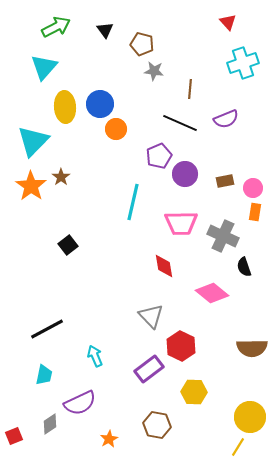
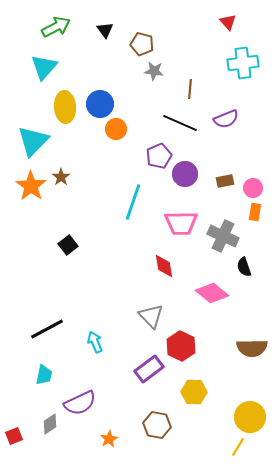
cyan cross at (243, 63): rotated 12 degrees clockwise
cyan line at (133, 202): rotated 6 degrees clockwise
cyan arrow at (95, 356): moved 14 px up
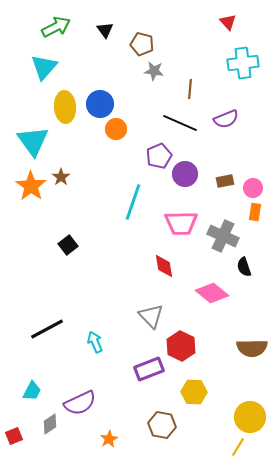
cyan triangle at (33, 141): rotated 20 degrees counterclockwise
purple rectangle at (149, 369): rotated 16 degrees clockwise
cyan trapezoid at (44, 375): moved 12 px left, 16 px down; rotated 15 degrees clockwise
brown hexagon at (157, 425): moved 5 px right
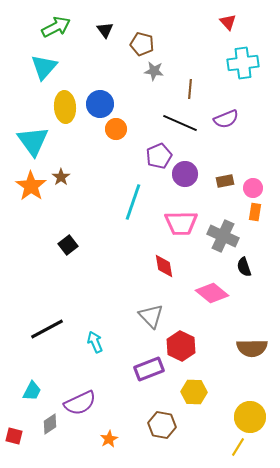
red square at (14, 436): rotated 36 degrees clockwise
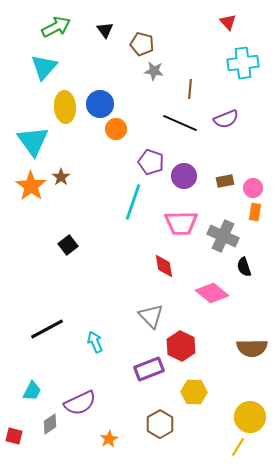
purple pentagon at (159, 156): moved 8 px left, 6 px down; rotated 30 degrees counterclockwise
purple circle at (185, 174): moved 1 px left, 2 px down
brown hexagon at (162, 425): moved 2 px left, 1 px up; rotated 20 degrees clockwise
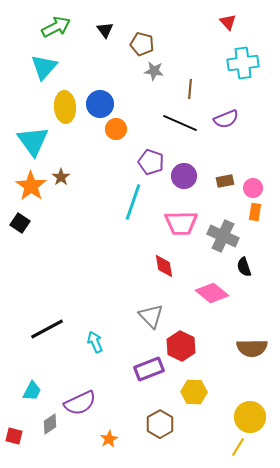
black square at (68, 245): moved 48 px left, 22 px up; rotated 18 degrees counterclockwise
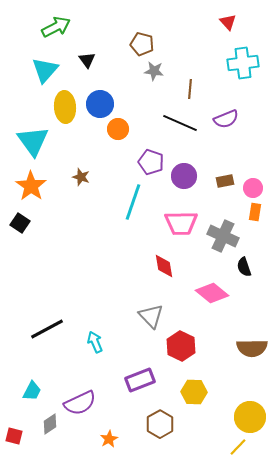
black triangle at (105, 30): moved 18 px left, 30 px down
cyan triangle at (44, 67): moved 1 px right, 3 px down
orange circle at (116, 129): moved 2 px right
brown star at (61, 177): moved 20 px right; rotated 18 degrees counterclockwise
purple rectangle at (149, 369): moved 9 px left, 11 px down
yellow line at (238, 447): rotated 12 degrees clockwise
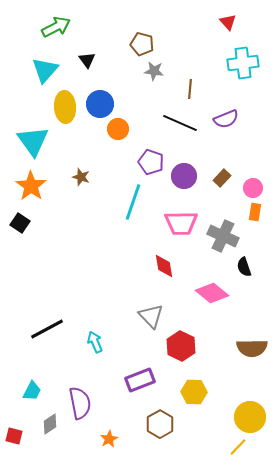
brown rectangle at (225, 181): moved 3 px left, 3 px up; rotated 36 degrees counterclockwise
purple semicircle at (80, 403): rotated 76 degrees counterclockwise
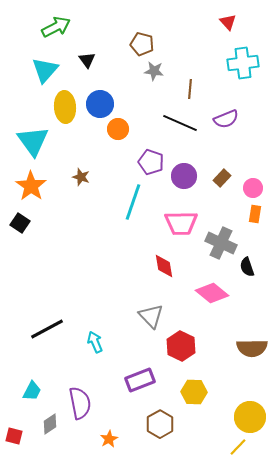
orange rectangle at (255, 212): moved 2 px down
gray cross at (223, 236): moved 2 px left, 7 px down
black semicircle at (244, 267): moved 3 px right
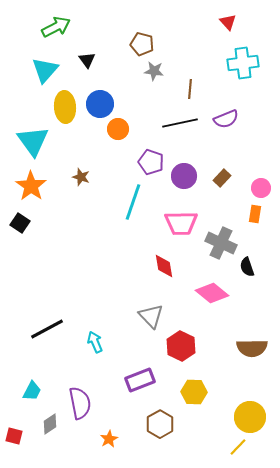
black line at (180, 123): rotated 36 degrees counterclockwise
pink circle at (253, 188): moved 8 px right
